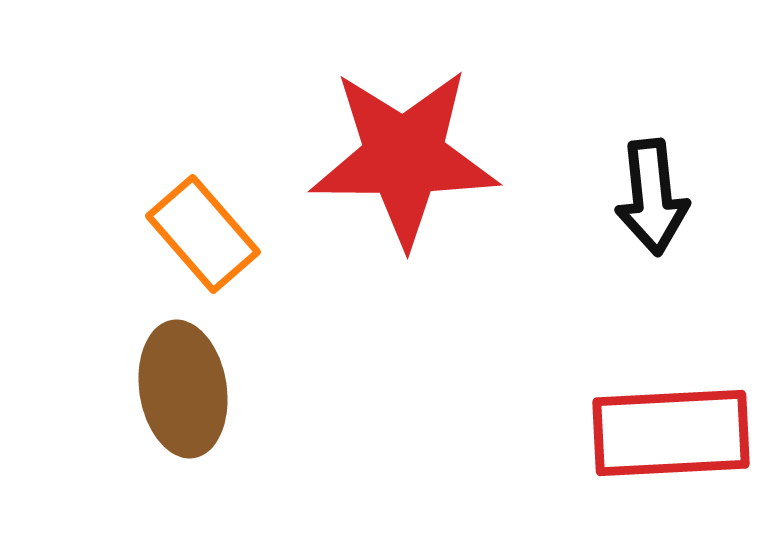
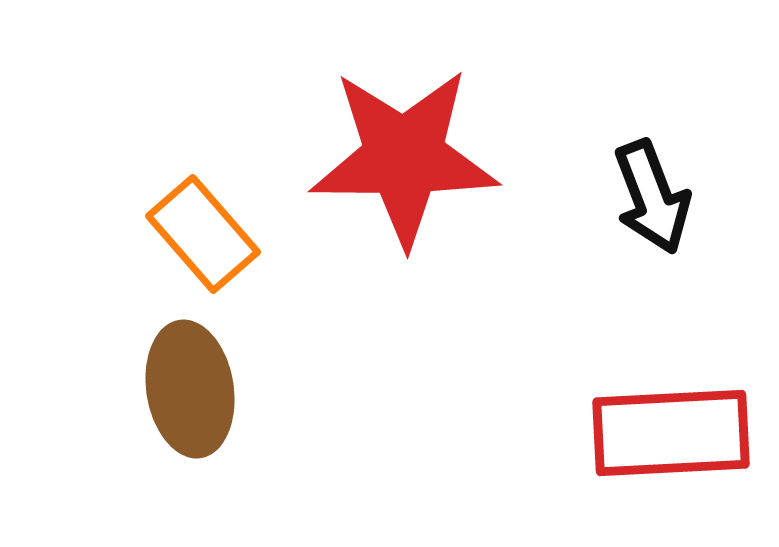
black arrow: rotated 15 degrees counterclockwise
brown ellipse: moved 7 px right
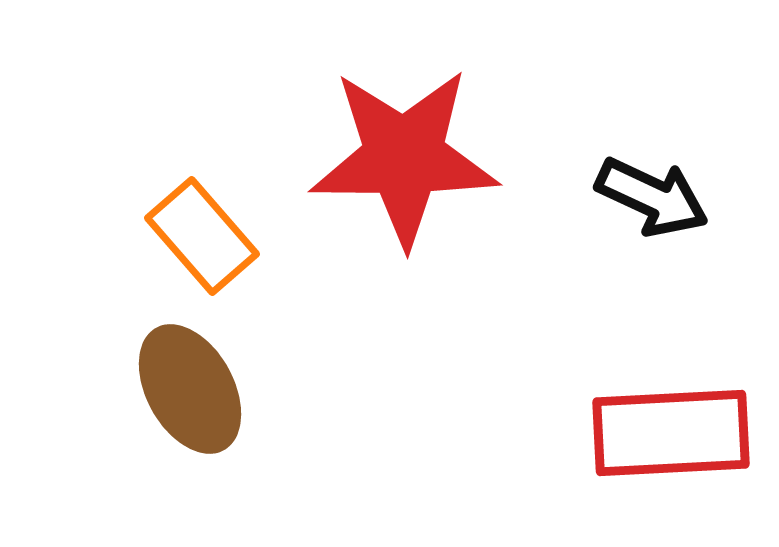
black arrow: rotated 44 degrees counterclockwise
orange rectangle: moved 1 px left, 2 px down
brown ellipse: rotated 20 degrees counterclockwise
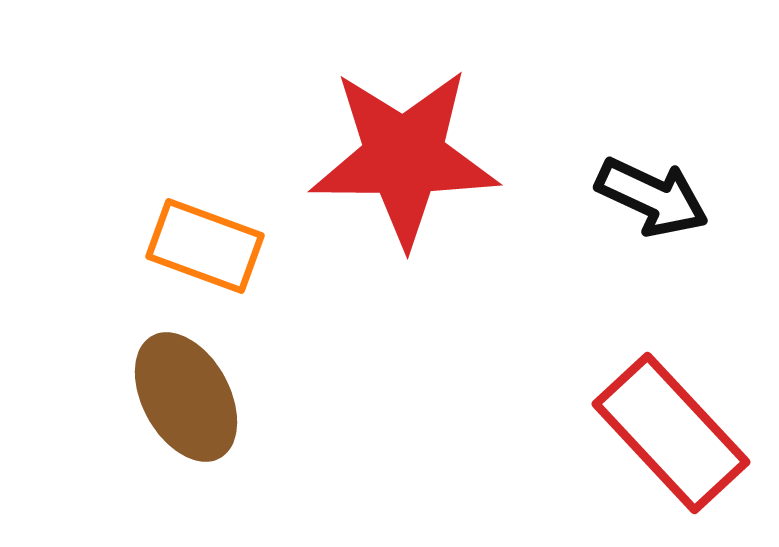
orange rectangle: moved 3 px right, 10 px down; rotated 29 degrees counterclockwise
brown ellipse: moved 4 px left, 8 px down
red rectangle: rotated 50 degrees clockwise
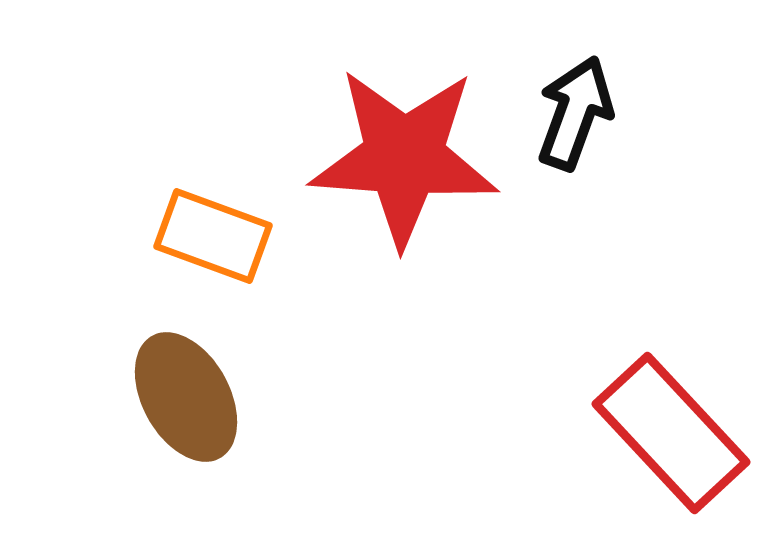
red star: rotated 4 degrees clockwise
black arrow: moved 77 px left, 84 px up; rotated 95 degrees counterclockwise
orange rectangle: moved 8 px right, 10 px up
